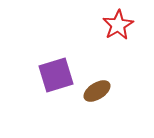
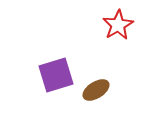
brown ellipse: moved 1 px left, 1 px up
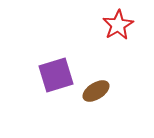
brown ellipse: moved 1 px down
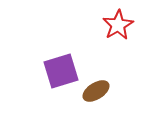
purple square: moved 5 px right, 4 px up
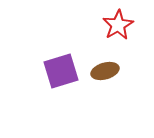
brown ellipse: moved 9 px right, 20 px up; rotated 16 degrees clockwise
